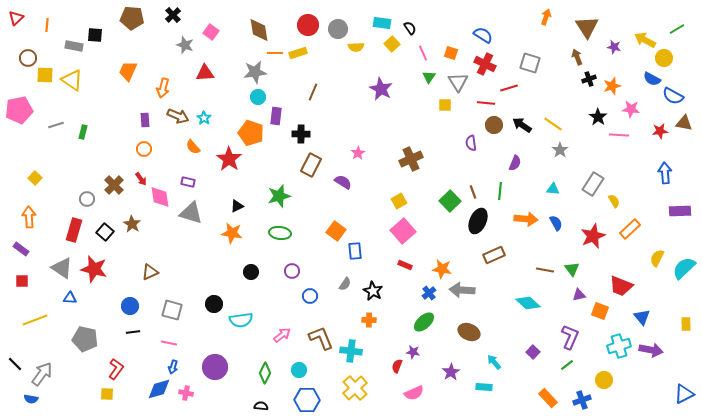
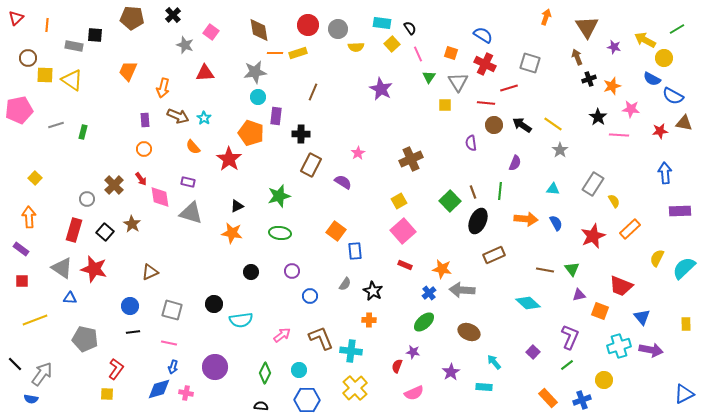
pink line at (423, 53): moved 5 px left, 1 px down
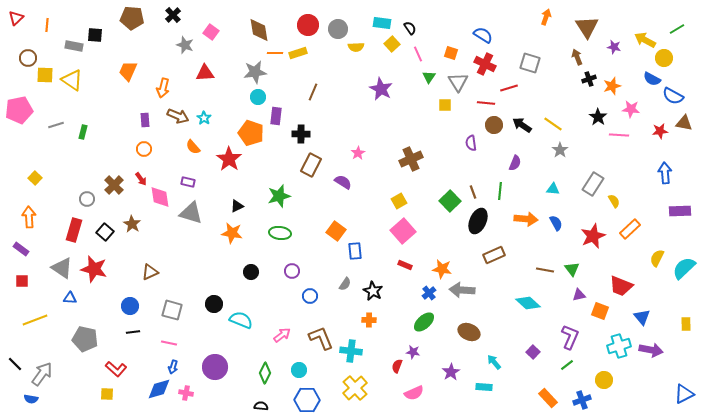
cyan semicircle at (241, 320): rotated 150 degrees counterclockwise
red L-shape at (116, 369): rotated 95 degrees clockwise
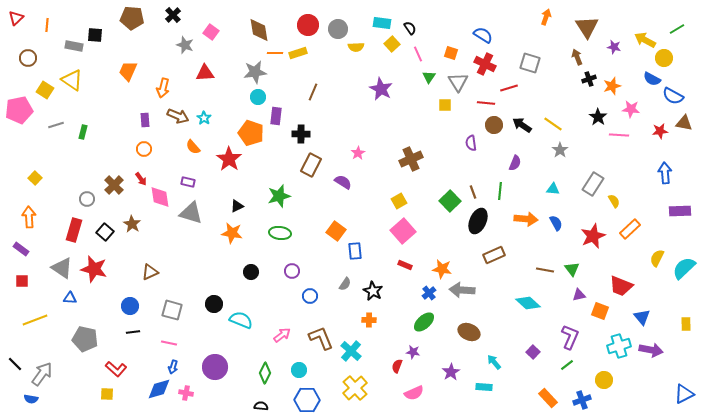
yellow square at (45, 75): moved 15 px down; rotated 30 degrees clockwise
cyan cross at (351, 351): rotated 35 degrees clockwise
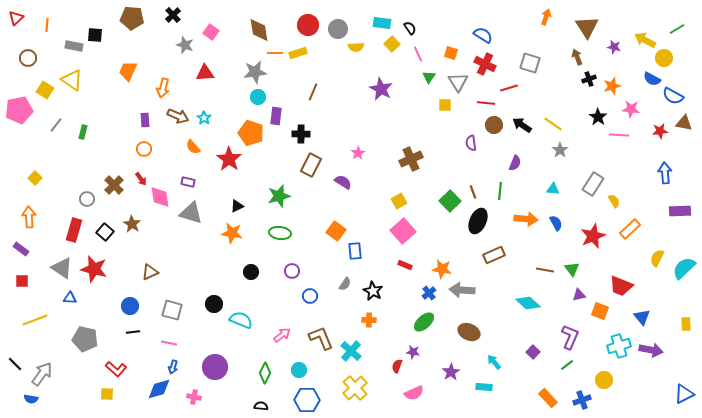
gray line at (56, 125): rotated 35 degrees counterclockwise
pink cross at (186, 393): moved 8 px right, 4 px down
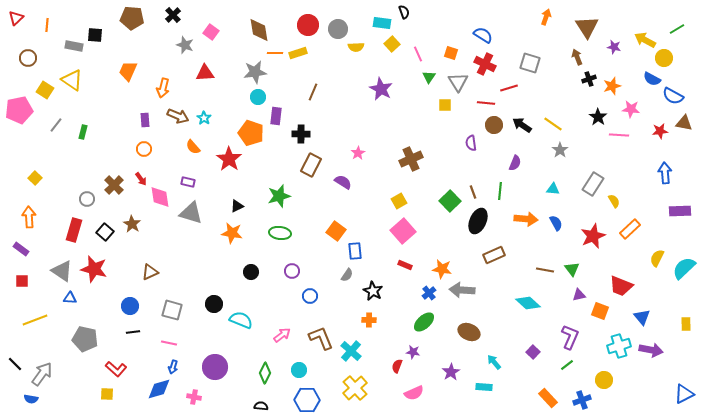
black semicircle at (410, 28): moved 6 px left, 16 px up; rotated 16 degrees clockwise
gray triangle at (62, 268): moved 3 px down
gray semicircle at (345, 284): moved 2 px right, 9 px up
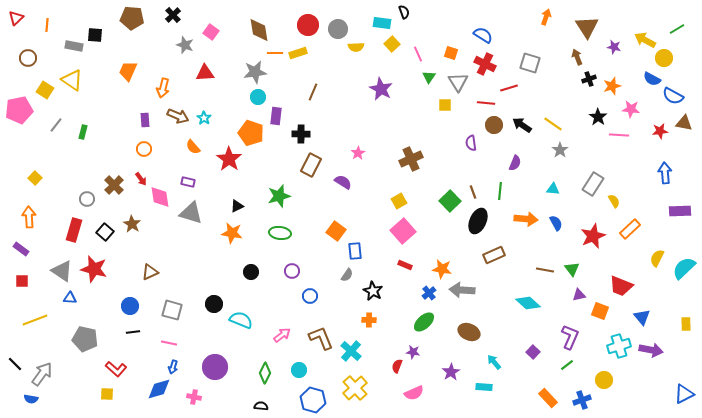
blue hexagon at (307, 400): moved 6 px right; rotated 15 degrees clockwise
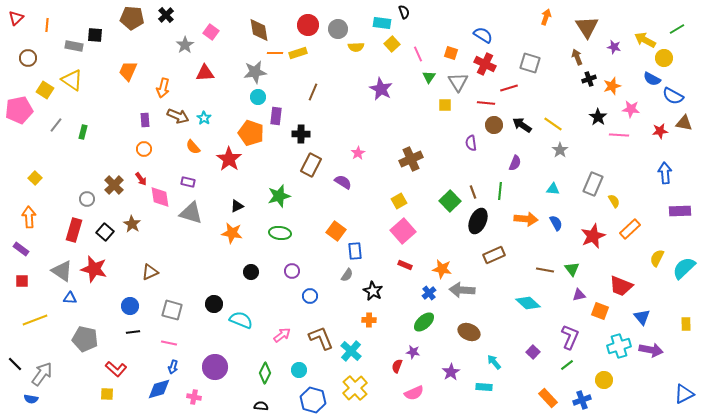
black cross at (173, 15): moved 7 px left
gray star at (185, 45): rotated 18 degrees clockwise
gray rectangle at (593, 184): rotated 10 degrees counterclockwise
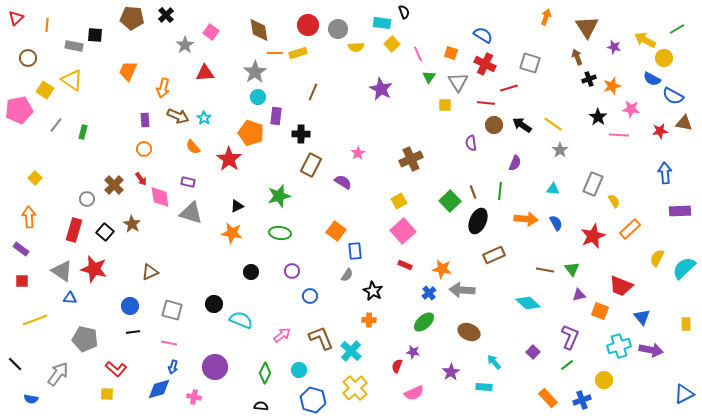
gray star at (255, 72): rotated 25 degrees counterclockwise
gray arrow at (42, 374): moved 16 px right
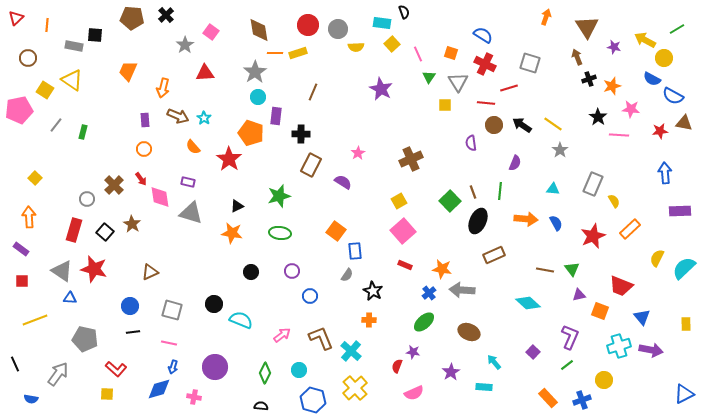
black line at (15, 364): rotated 21 degrees clockwise
